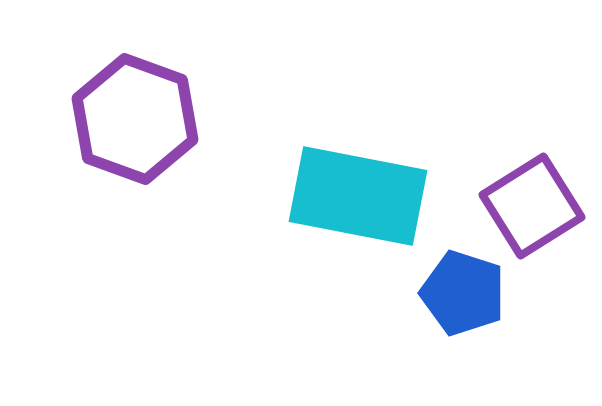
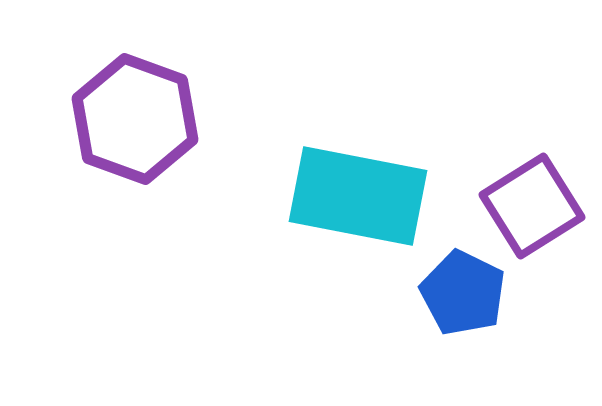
blue pentagon: rotated 8 degrees clockwise
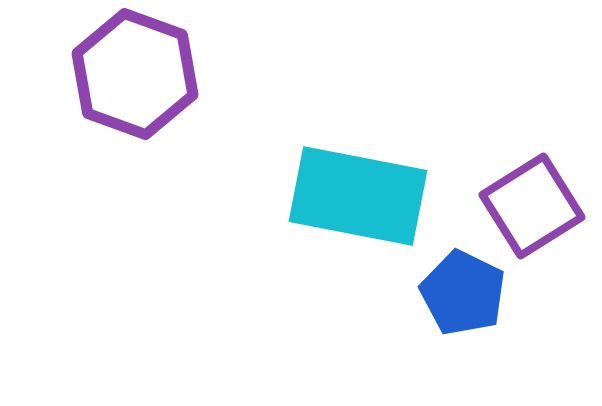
purple hexagon: moved 45 px up
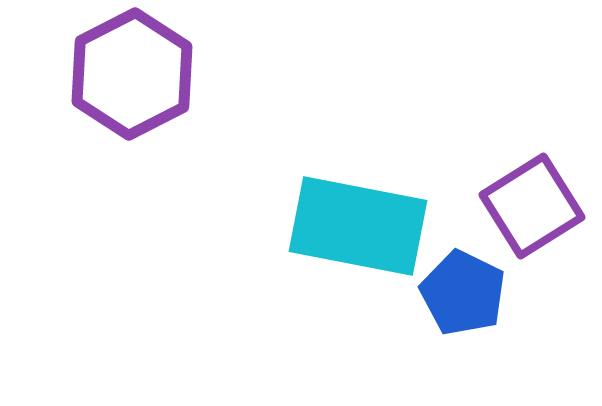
purple hexagon: moved 3 px left; rotated 13 degrees clockwise
cyan rectangle: moved 30 px down
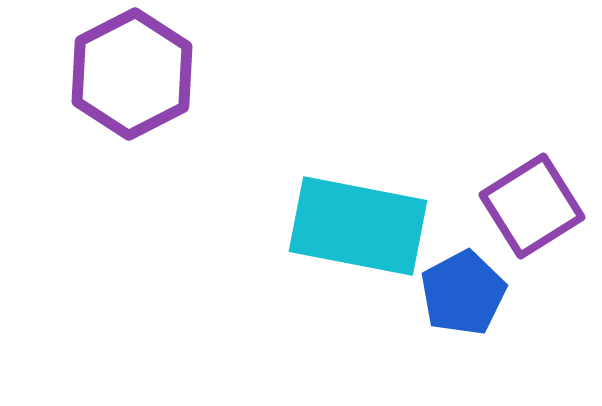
blue pentagon: rotated 18 degrees clockwise
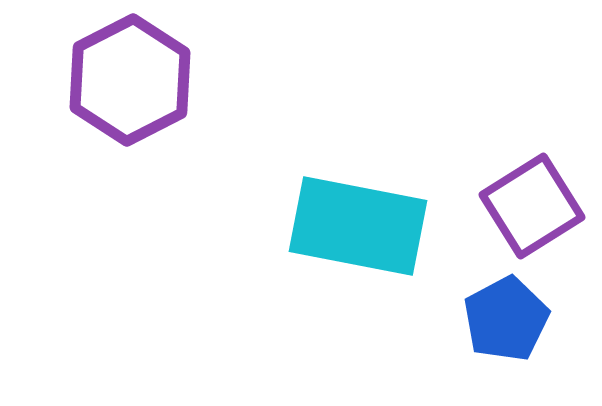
purple hexagon: moved 2 px left, 6 px down
blue pentagon: moved 43 px right, 26 px down
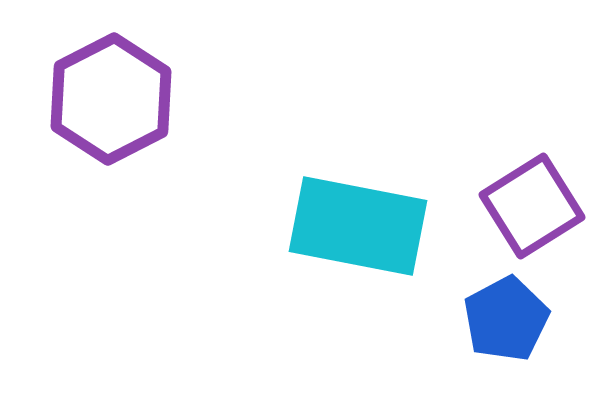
purple hexagon: moved 19 px left, 19 px down
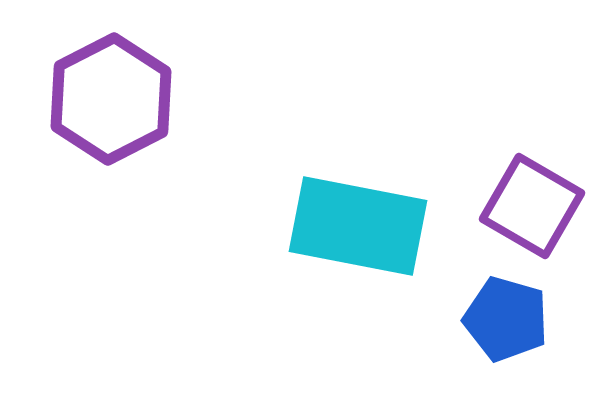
purple square: rotated 28 degrees counterclockwise
blue pentagon: rotated 28 degrees counterclockwise
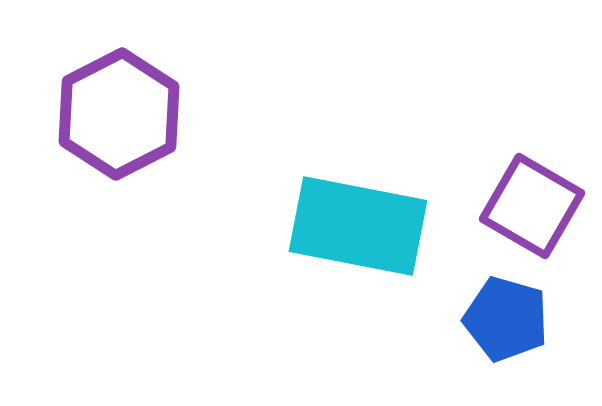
purple hexagon: moved 8 px right, 15 px down
